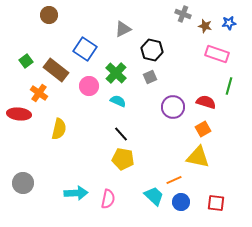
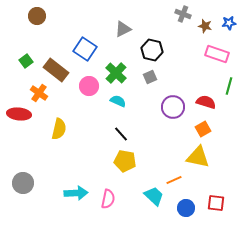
brown circle: moved 12 px left, 1 px down
yellow pentagon: moved 2 px right, 2 px down
blue circle: moved 5 px right, 6 px down
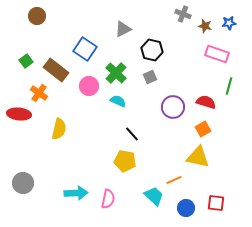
black line: moved 11 px right
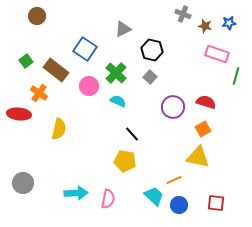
gray square: rotated 24 degrees counterclockwise
green line: moved 7 px right, 10 px up
blue circle: moved 7 px left, 3 px up
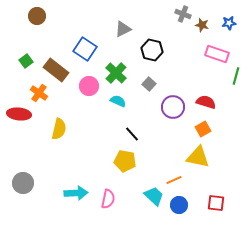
brown star: moved 3 px left, 1 px up
gray square: moved 1 px left, 7 px down
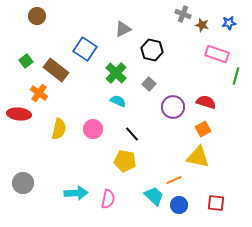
pink circle: moved 4 px right, 43 px down
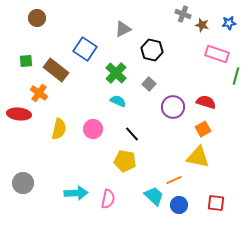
brown circle: moved 2 px down
green square: rotated 32 degrees clockwise
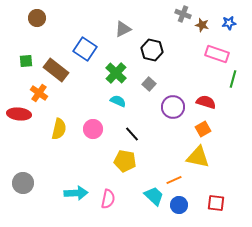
green line: moved 3 px left, 3 px down
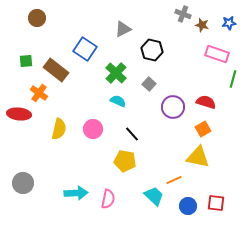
blue circle: moved 9 px right, 1 px down
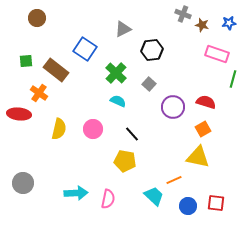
black hexagon: rotated 20 degrees counterclockwise
